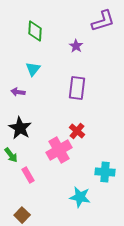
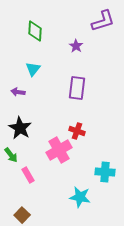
red cross: rotated 21 degrees counterclockwise
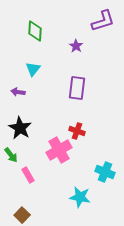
cyan cross: rotated 18 degrees clockwise
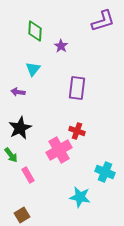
purple star: moved 15 px left
black star: rotated 15 degrees clockwise
brown square: rotated 14 degrees clockwise
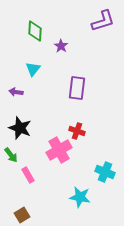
purple arrow: moved 2 px left
black star: rotated 25 degrees counterclockwise
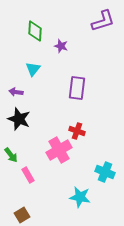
purple star: rotated 16 degrees counterclockwise
black star: moved 1 px left, 9 px up
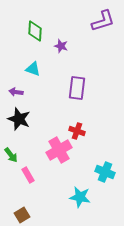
cyan triangle: rotated 49 degrees counterclockwise
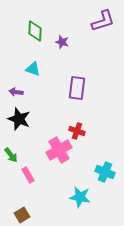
purple star: moved 1 px right, 4 px up
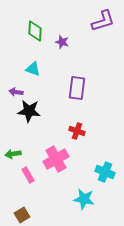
black star: moved 10 px right, 8 px up; rotated 15 degrees counterclockwise
pink cross: moved 3 px left, 9 px down
green arrow: moved 2 px right, 1 px up; rotated 119 degrees clockwise
cyan star: moved 4 px right, 2 px down
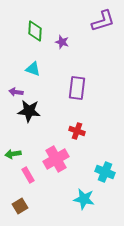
brown square: moved 2 px left, 9 px up
